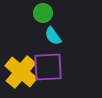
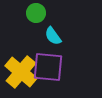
green circle: moved 7 px left
purple square: rotated 8 degrees clockwise
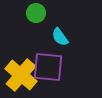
cyan semicircle: moved 7 px right, 1 px down
yellow cross: moved 3 px down
